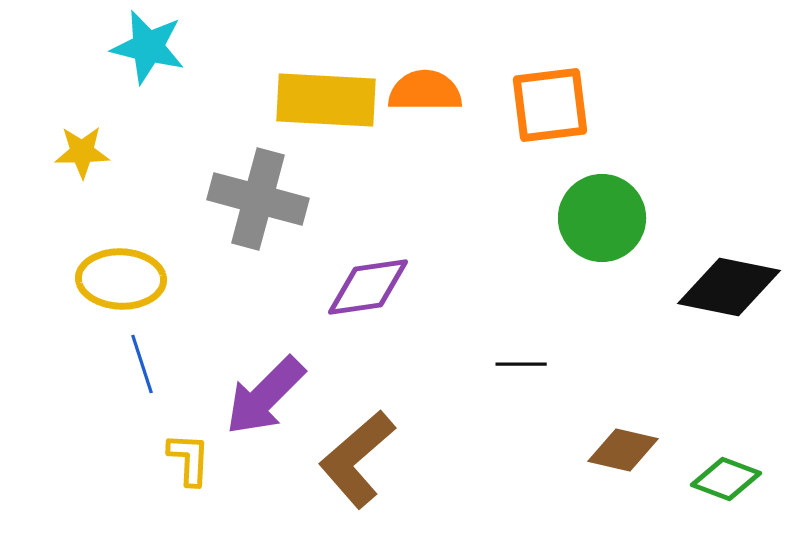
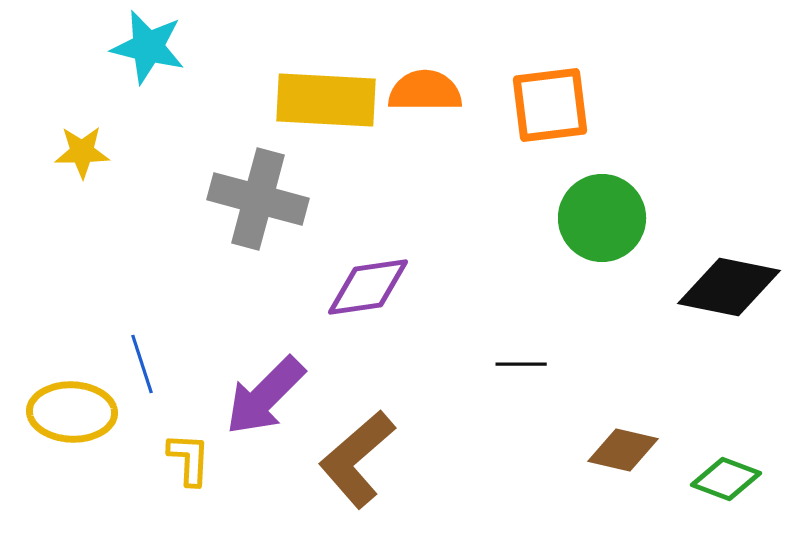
yellow ellipse: moved 49 px left, 133 px down
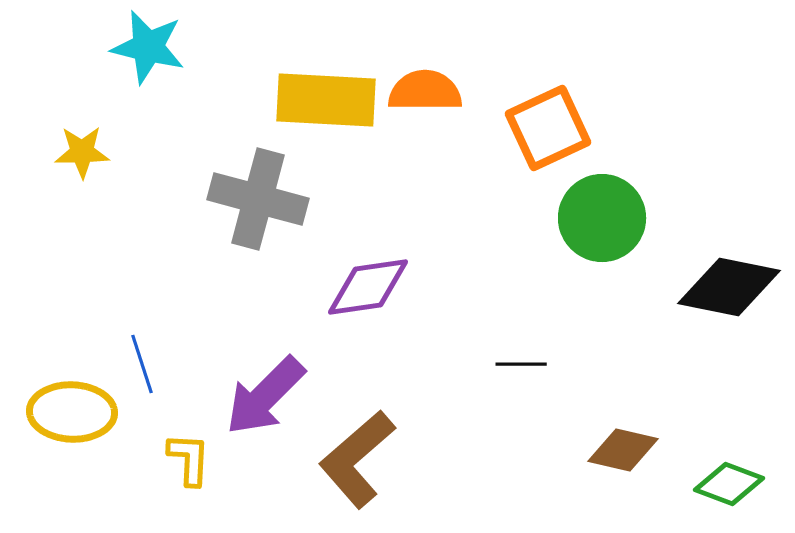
orange square: moved 2 px left, 23 px down; rotated 18 degrees counterclockwise
green diamond: moved 3 px right, 5 px down
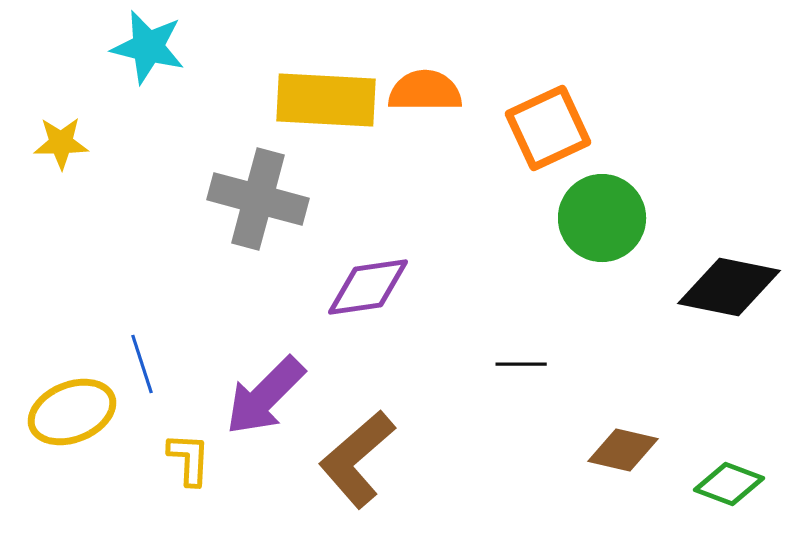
yellow star: moved 21 px left, 9 px up
yellow ellipse: rotated 24 degrees counterclockwise
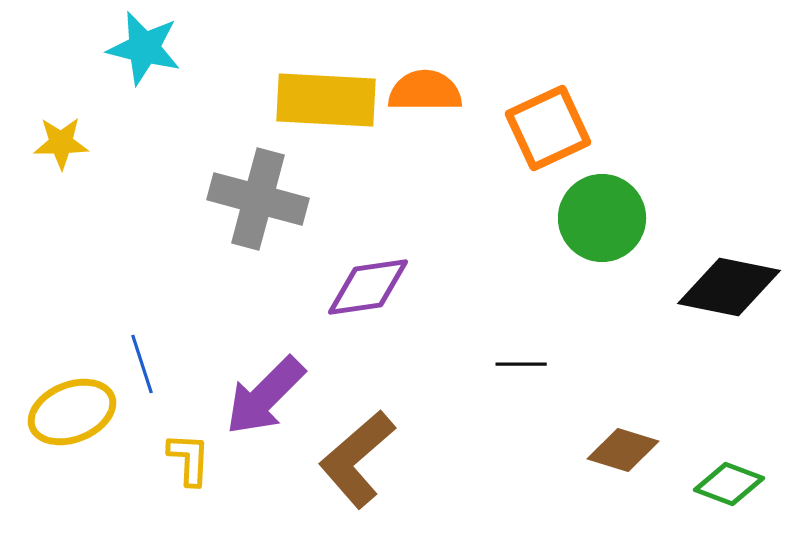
cyan star: moved 4 px left, 1 px down
brown diamond: rotated 4 degrees clockwise
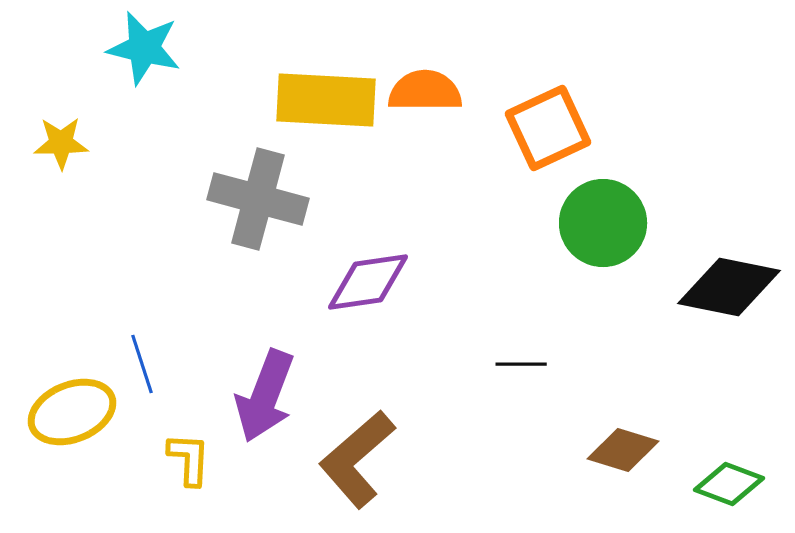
green circle: moved 1 px right, 5 px down
purple diamond: moved 5 px up
purple arrow: rotated 24 degrees counterclockwise
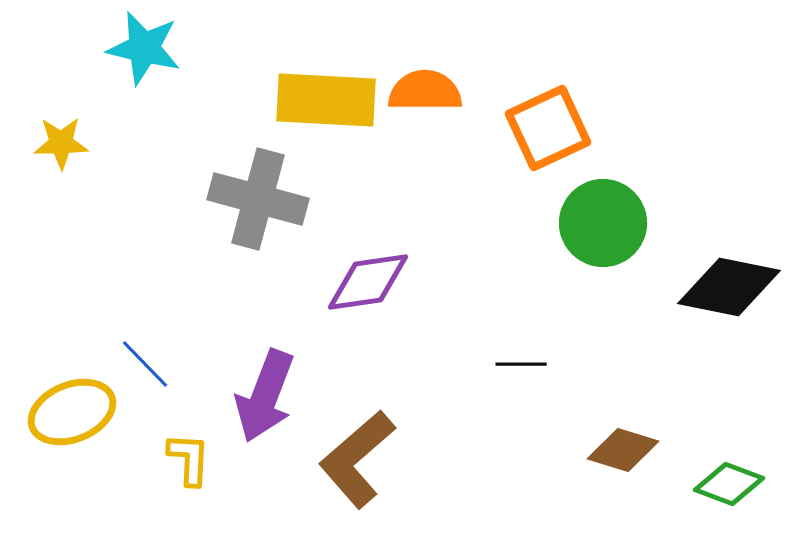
blue line: moved 3 px right; rotated 26 degrees counterclockwise
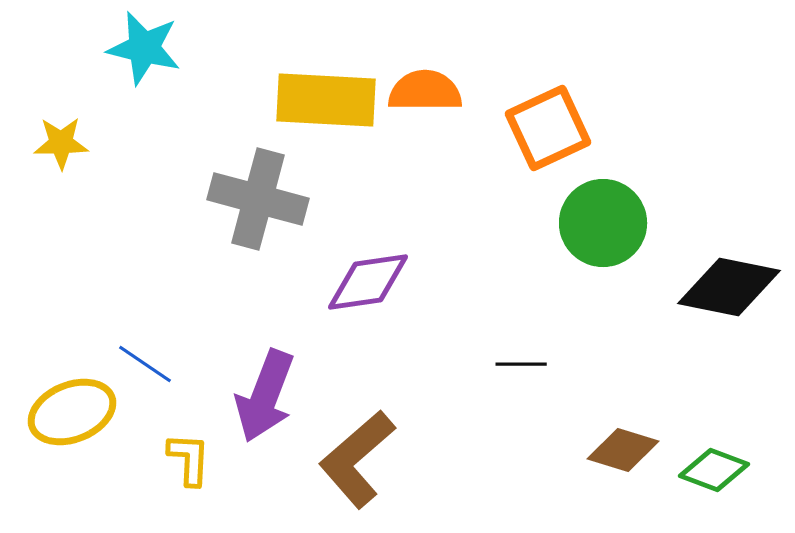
blue line: rotated 12 degrees counterclockwise
green diamond: moved 15 px left, 14 px up
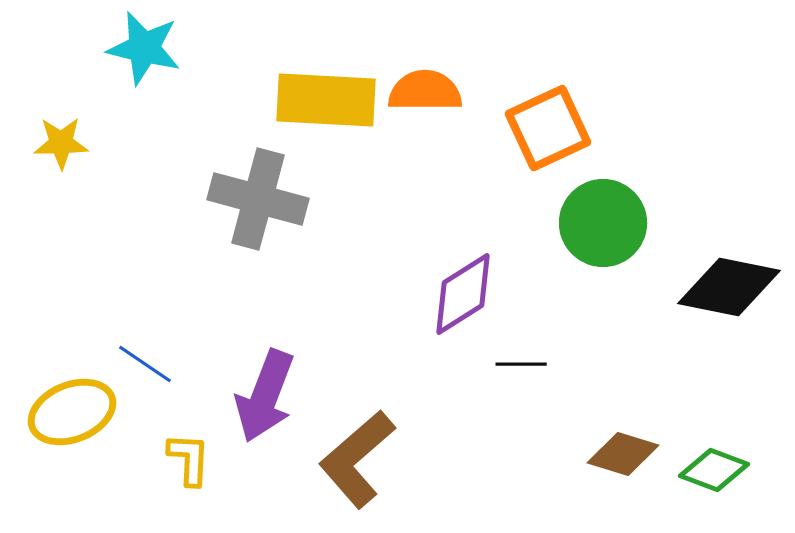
purple diamond: moved 95 px right, 12 px down; rotated 24 degrees counterclockwise
brown diamond: moved 4 px down
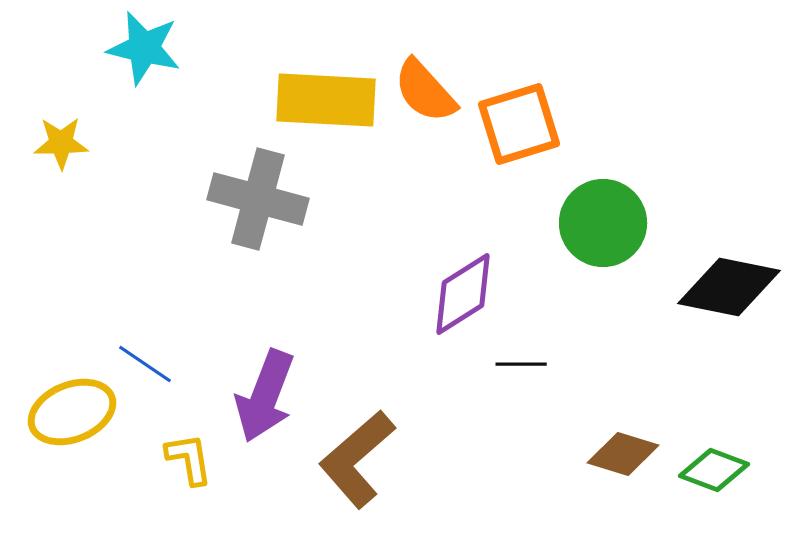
orange semicircle: rotated 132 degrees counterclockwise
orange square: moved 29 px left, 4 px up; rotated 8 degrees clockwise
yellow L-shape: rotated 12 degrees counterclockwise
